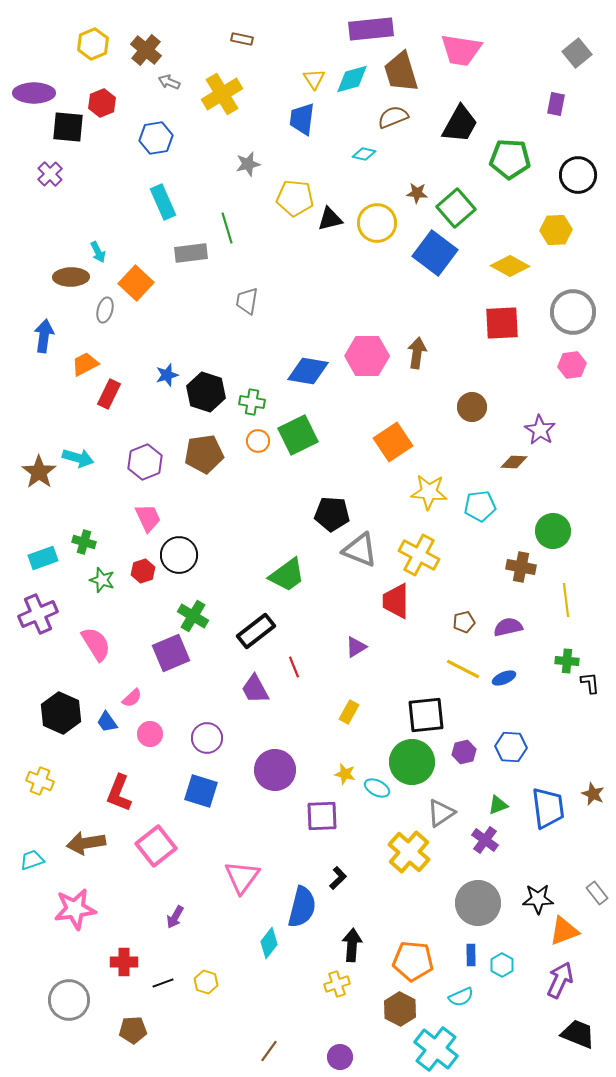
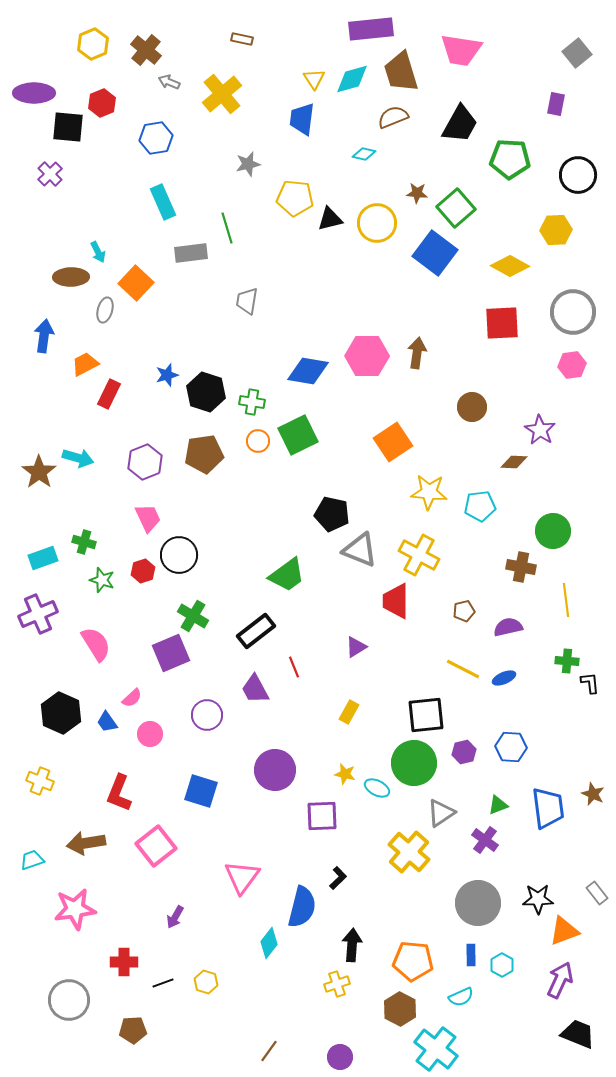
yellow cross at (222, 94): rotated 9 degrees counterclockwise
black pentagon at (332, 514): rotated 8 degrees clockwise
brown pentagon at (464, 622): moved 11 px up
purple circle at (207, 738): moved 23 px up
green circle at (412, 762): moved 2 px right, 1 px down
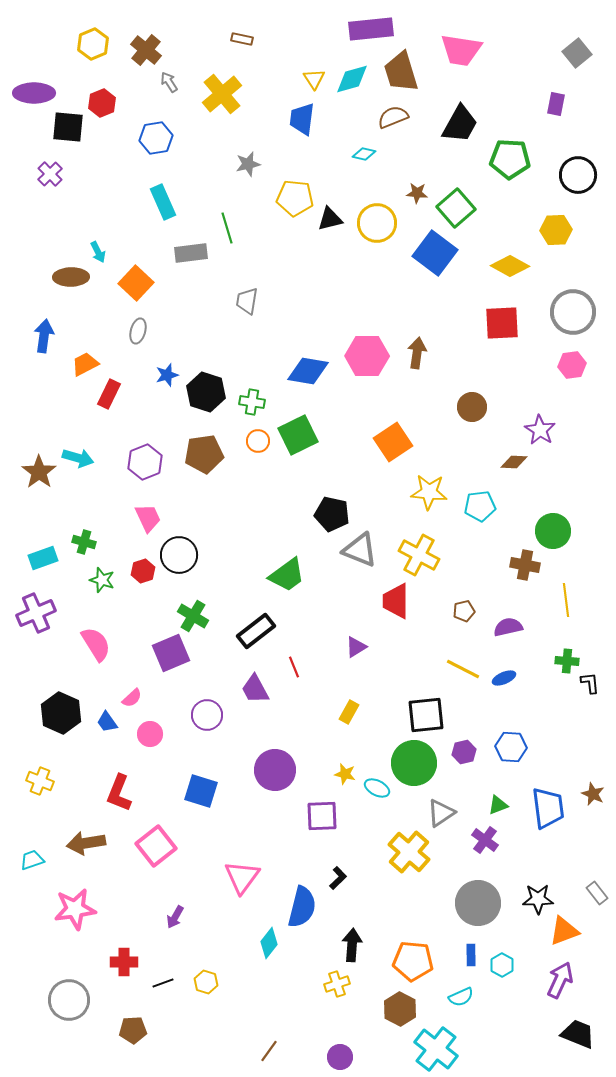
gray arrow at (169, 82): rotated 35 degrees clockwise
gray ellipse at (105, 310): moved 33 px right, 21 px down
brown cross at (521, 567): moved 4 px right, 2 px up
purple cross at (38, 614): moved 2 px left, 1 px up
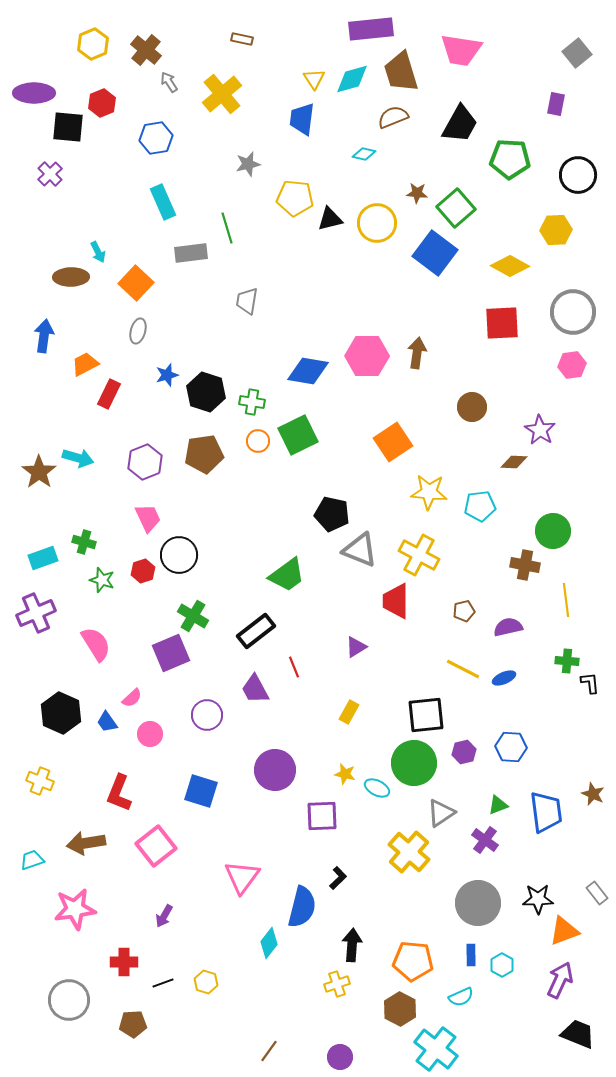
blue trapezoid at (548, 808): moved 2 px left, 4 px down
purple arrow at (175, 917): moved 11 px left, 1 px up
brown pentagon at (133, 1030): moved 6 px up
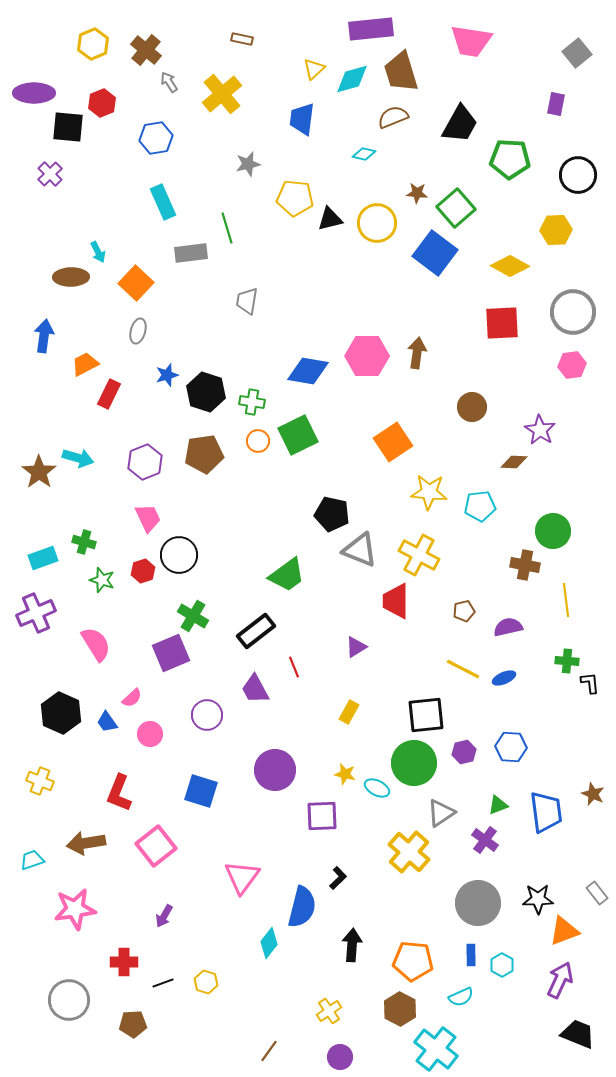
pink trapezoid at (461, 50): moved 10 px right, 9 px up
yellow triangle at (314, 79): moved 10 px up; rotated 20 degrees clockwise
yellow cross at (337, 984): moved 8 px left, 27 px down; rotated 15 degrees counterclockwise
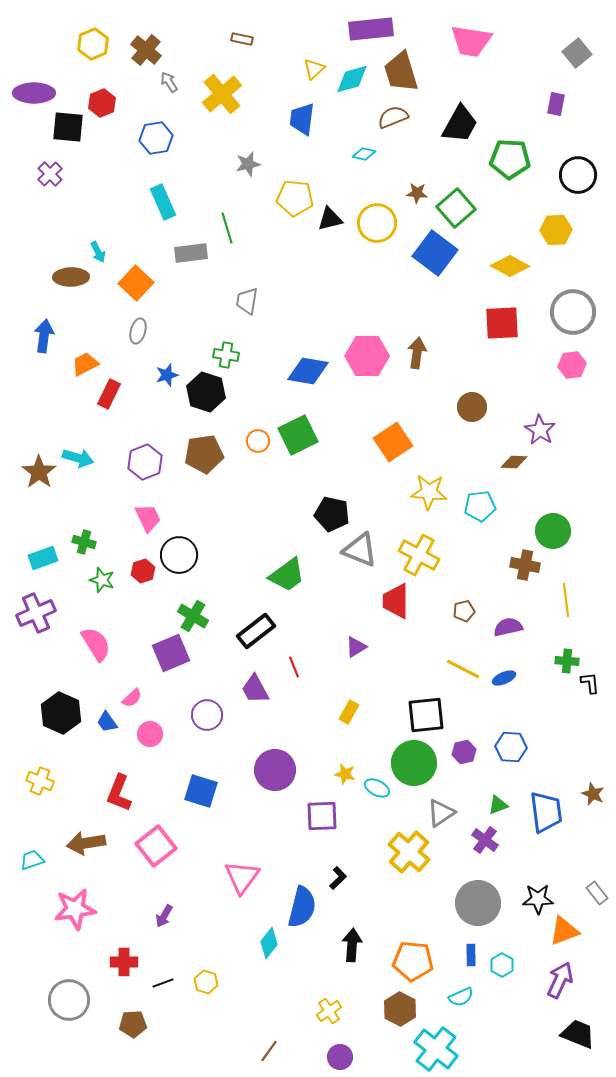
green cross at (252, 402): moved 26 px left, 47 px up
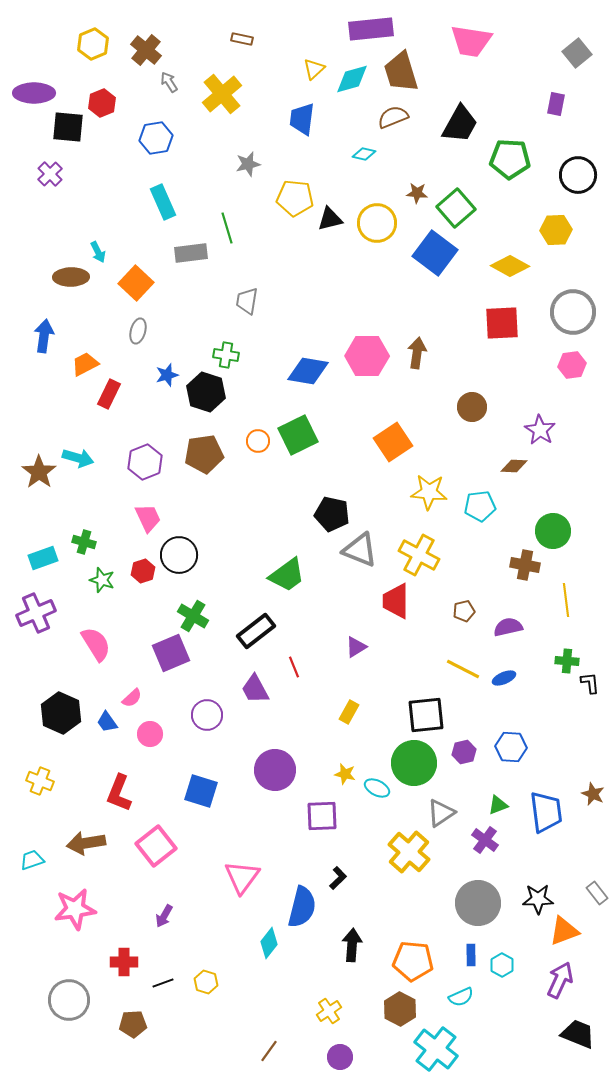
brown diamond at (514, 462): moved 4 px down
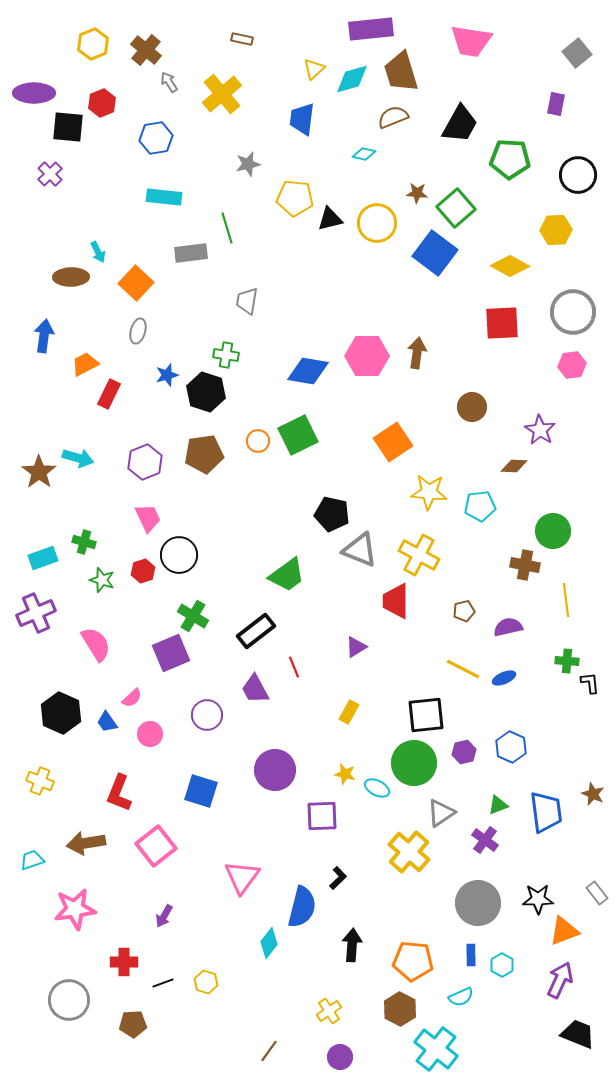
cyan rectangle at (163, 202): moved 1 px right, 5 px up; rotated 60 degrees counterclockwise
blue hexagon at (511, 747): rotated 20 degrees clockwise
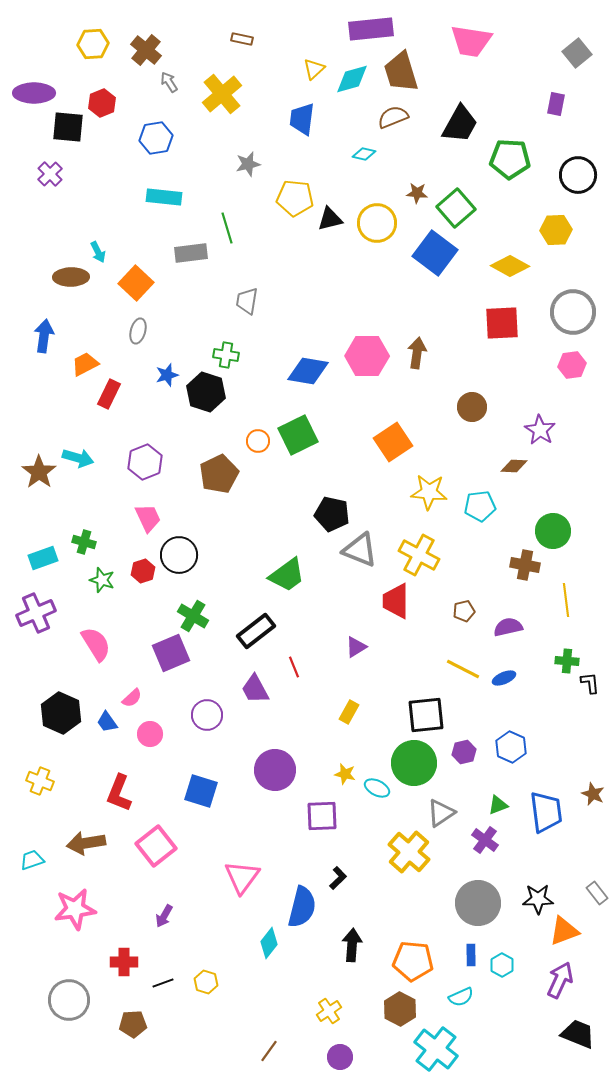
yellow hexagon at (93, 44): rotated 20 degrees clockwise
brown pentagon at (204, 454): moved 15 px right, 20 px down; rotated 18 degrees counterclockwise
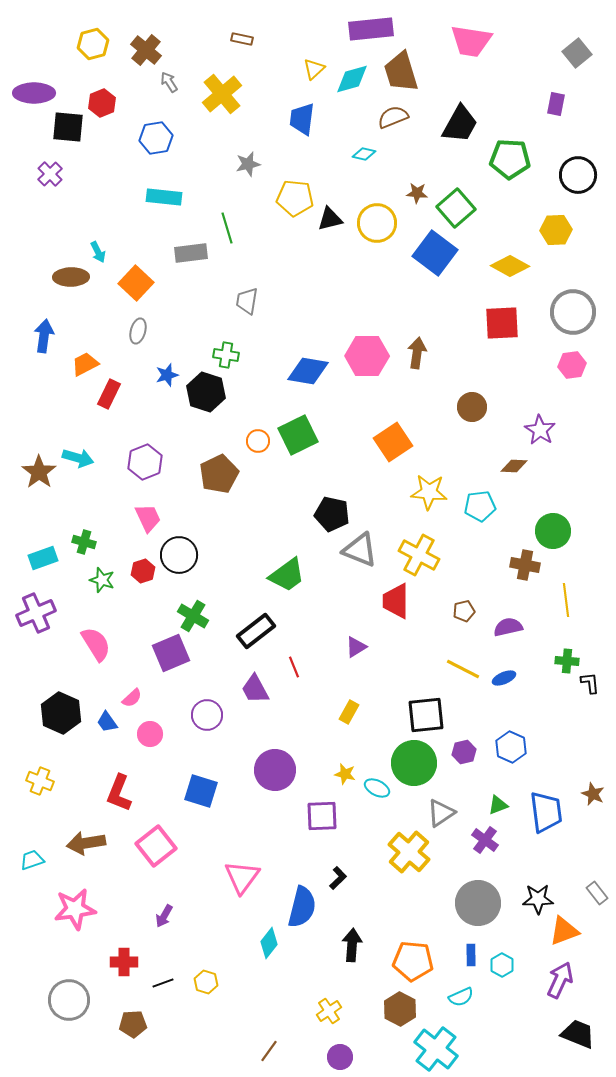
yellow hexagon at (93, 44): rotated 12 degrees counterclockwise
